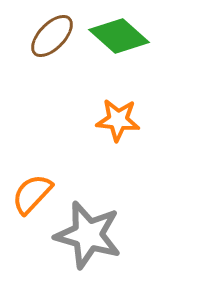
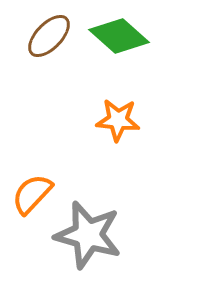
brown ellipse: moved 3 px left
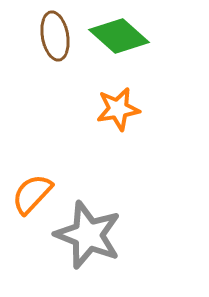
brown ellipse: moved 6 px right; rotated 54 degrees counterclockwise
orange star: moved 11 px up; rotated 15 degrees counterclockwise
gray star: rotated 6 degrees clockwise
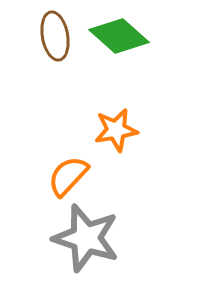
orange star: moved 2 px left, 21 px down
orange semicircle: moved 36 px right, 18 px up
gray star: moved 2 px left, 3 px down; rotated 4 degrees counterclockwise
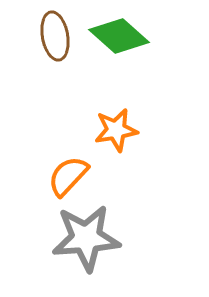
gray star: rotated 22 degrees counterclockwise
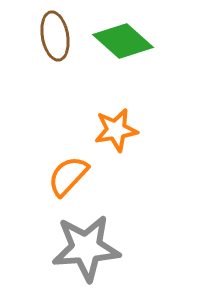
green diamond: moved 4 px right, 5 px down
gray star: moved 10 px down
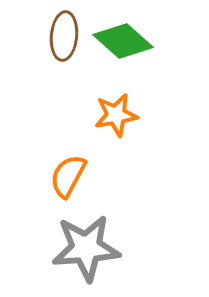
brown ellipse: moved 9 px right; rotated 15 degrees clockwise
orange star: moved 15 px up
orange semicircle: rotated 15 degrees counterclockwise
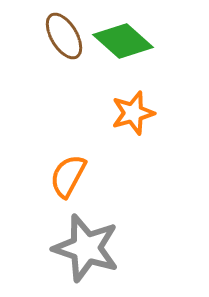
brown ellipse: rotated 36 degrees counterclockwise
orange star: moved 17 px right, 2 px up; rotated 6 degrees counterclockwise
gray star: rotated 22 degrees clockwise
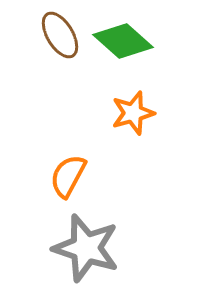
brown ellipse: moved 4 px left, 1 px up
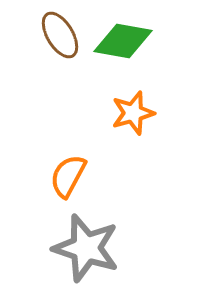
green diamond: rotated 32 degrees counterclockwise
